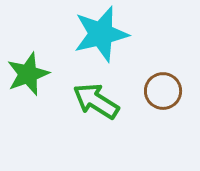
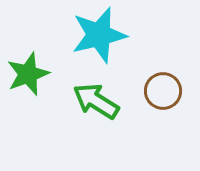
cyan star: moved 2 px left, 1 px down
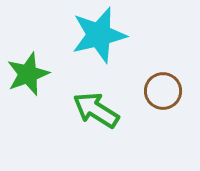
green arrow: moved 9 px down
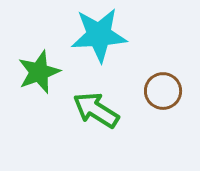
cyan star: rotated 10 degrees clockwise
green star: moved 11 px right, 2 px up
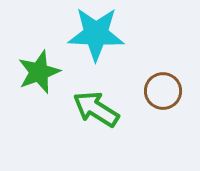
cyan star: moved 3 px left, 1 px up; rotated 6 degrees clockwise
green arrow: moved 1 px up
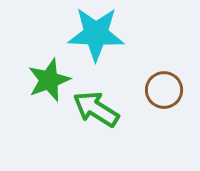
green star: moved 10 px right, 8 px down
brown circle: moved 1 px right, 1 px up
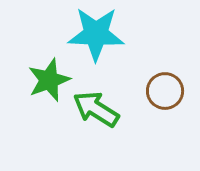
brown circle: moved 1 px right, 1 px down
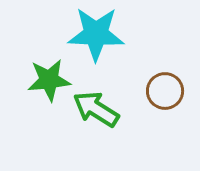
green star: rotated 15 degrees clockwise
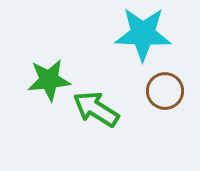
cyan star: moved 47 px right
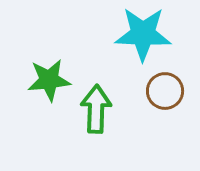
green arrow: rotated 60 degrees clockwise
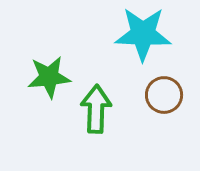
green star: moved 3 px up
brown circle: moved 1 px left, 4 px down
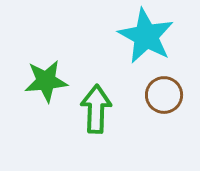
cyan star: moved 3 px right, 2 px down; rotated 26 degrees clockwise
green star: moved 3 px left, 4 px down
